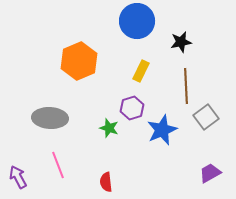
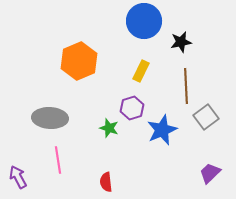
blue circle: moved 7 px right
pink line: moved 5 px up; rotated 12 degrees clockwise
purple trapezoid: rotated 15 degrees counterclockwise
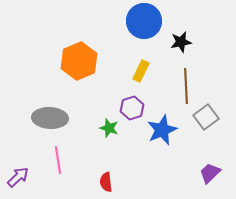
purple arrow: rotated 75 degrees clockwise
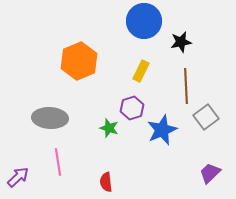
pink line: moved 2 px down
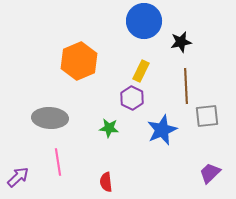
purple hexagon: moved 10 px up; rotated 15 degrees counterclockwise
gray square: moved 1 px right, 1 px up; rotated 30 degrees clockwise
green star: rotated 12 degrees counterclockwise
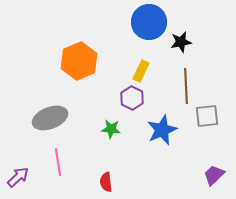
blue circle: moved 5 px right, 1 px down
gray ellipse: rotated 24 degrees counterclockwise
green star: moved 2 px right, 1 px down
purple trapezoid: moved 4 px right, 2 px down
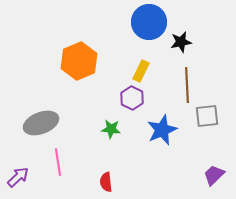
brown line: moved 1 px right, 1 px up
gray ellipse: moved 9 px left, 5 px down
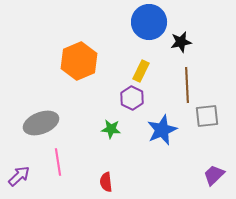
purple arrow: moved 1 px right, 1 px up
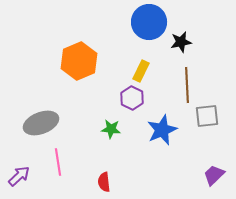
red semicircle: moved 2 px left
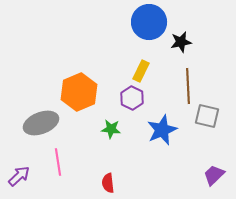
orange hexagon: moved 31 px down
brown line: moved 1 px right, 1 px down
gray square: rotated 20 degrees clockwise
red semicircle: moved 4 px right, 1 px down
